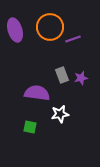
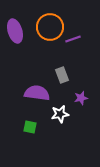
purple ellipse: moved 1 px down
purple star: moved 20 px down
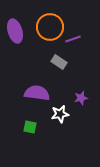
gray rectangle: moved 3 px left, 13 px up; rotated 35 degrees counterclockwise
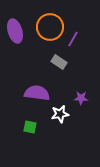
purple line: rotated 42 degrees counterclockwise
purple star: rotated 16 degrees clockwise
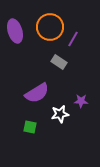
purple semicircle: rotated 140 degrees clockwise
purple star: moved 3 px down
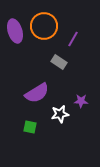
orange circle: moved 6 px left, 1 px up
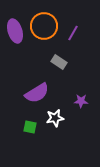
purple line: moved 6 px up
white star: moved 5 px left, 4 px down
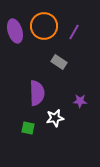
purple line: moved 1 px right, 1 px up
purple semicircle: rotated 60 degrees counterclockwise
purple star: moved 1 px left
green square: moved 2 px left, 1 px down
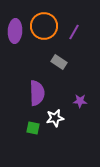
purple ellipse: rotated 20 degrees clockwise
green square: moved 5 px right
